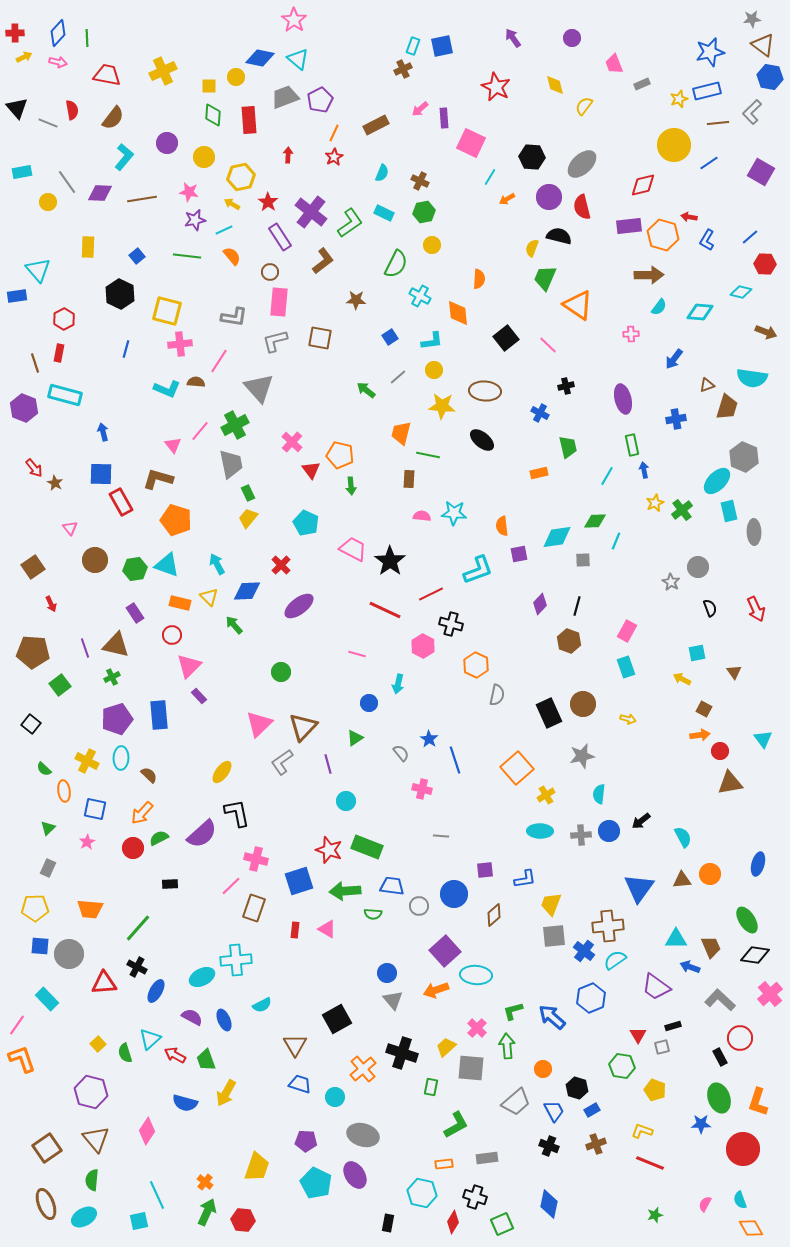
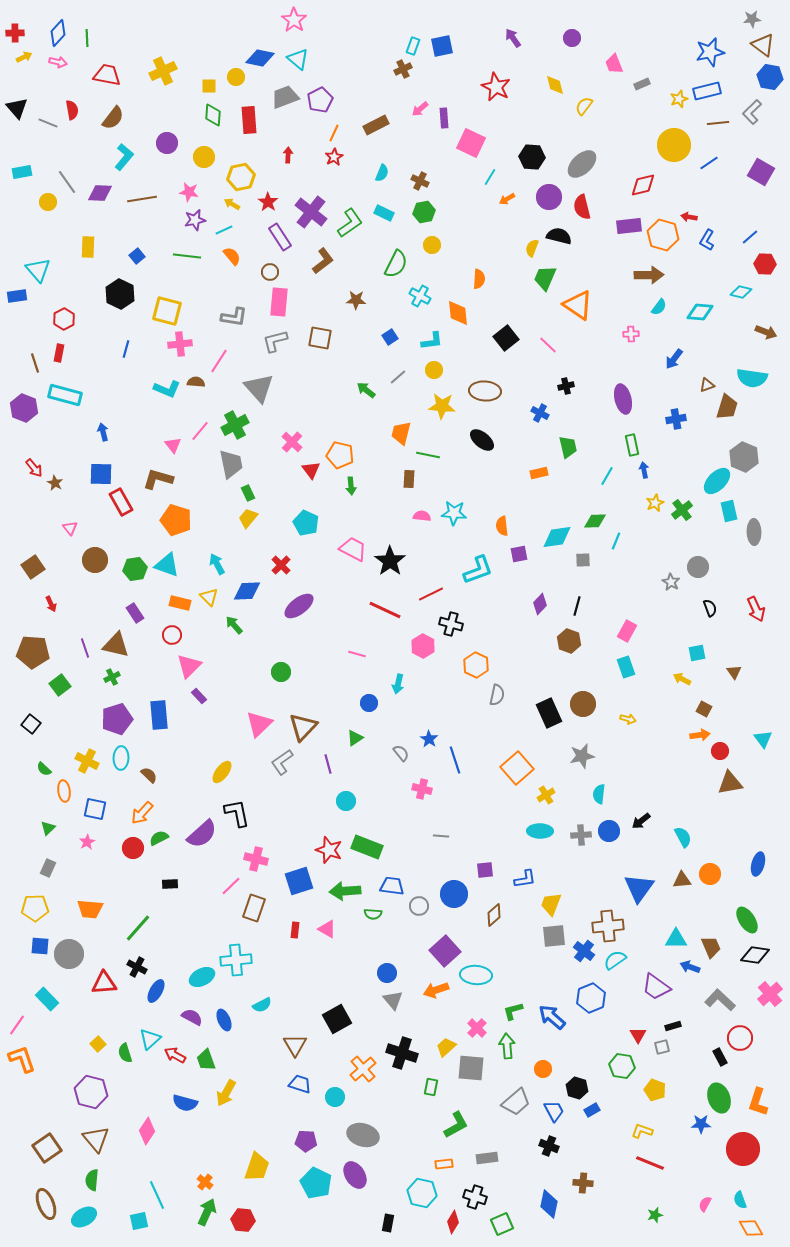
brown cross at (596, 1144): moved 13 px left, 39 px down; rotated 24 degrees clockwise
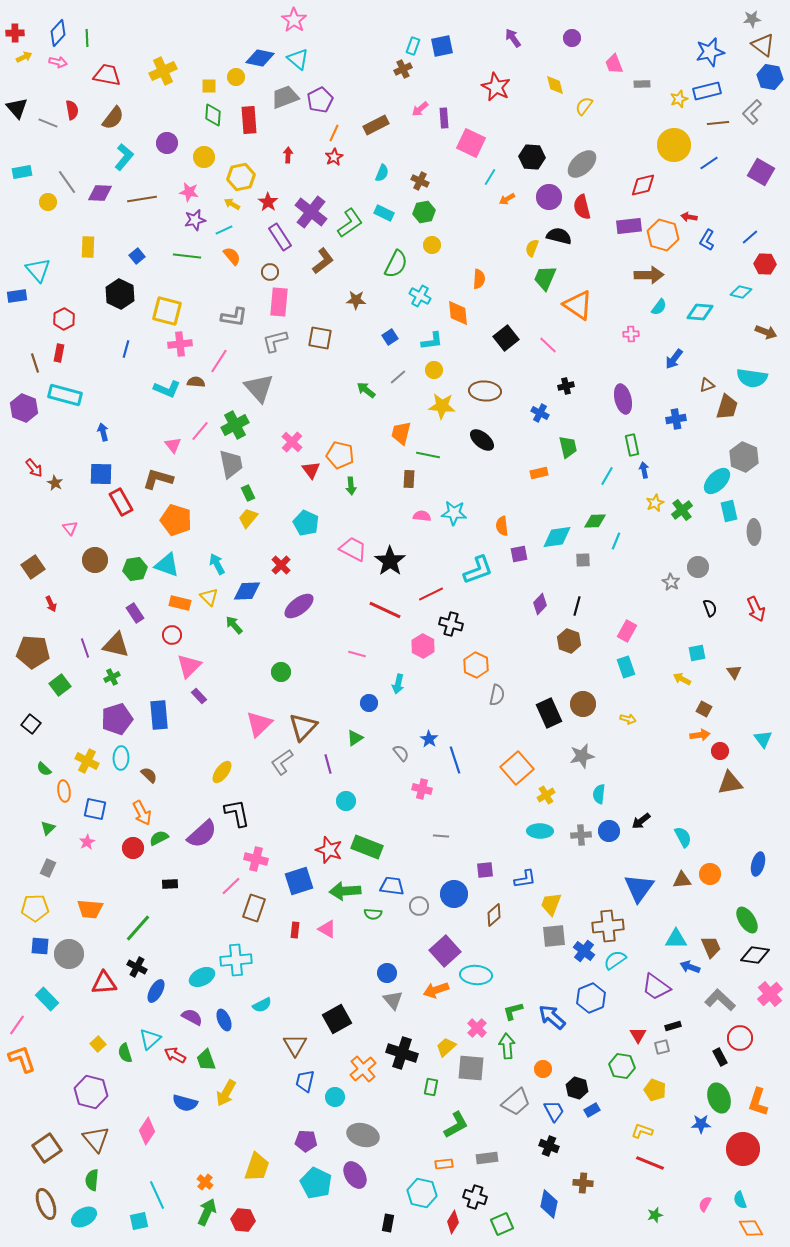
gray rectangle at (642, 84): rotated 21 degrees clockwise
orange arrow at (142, 813): rotated 70 degrees counterclockwise
blue trapezoid at (300, 1084): moved 5 px right, 3 px up; rotated 95 degrees counterclockwise
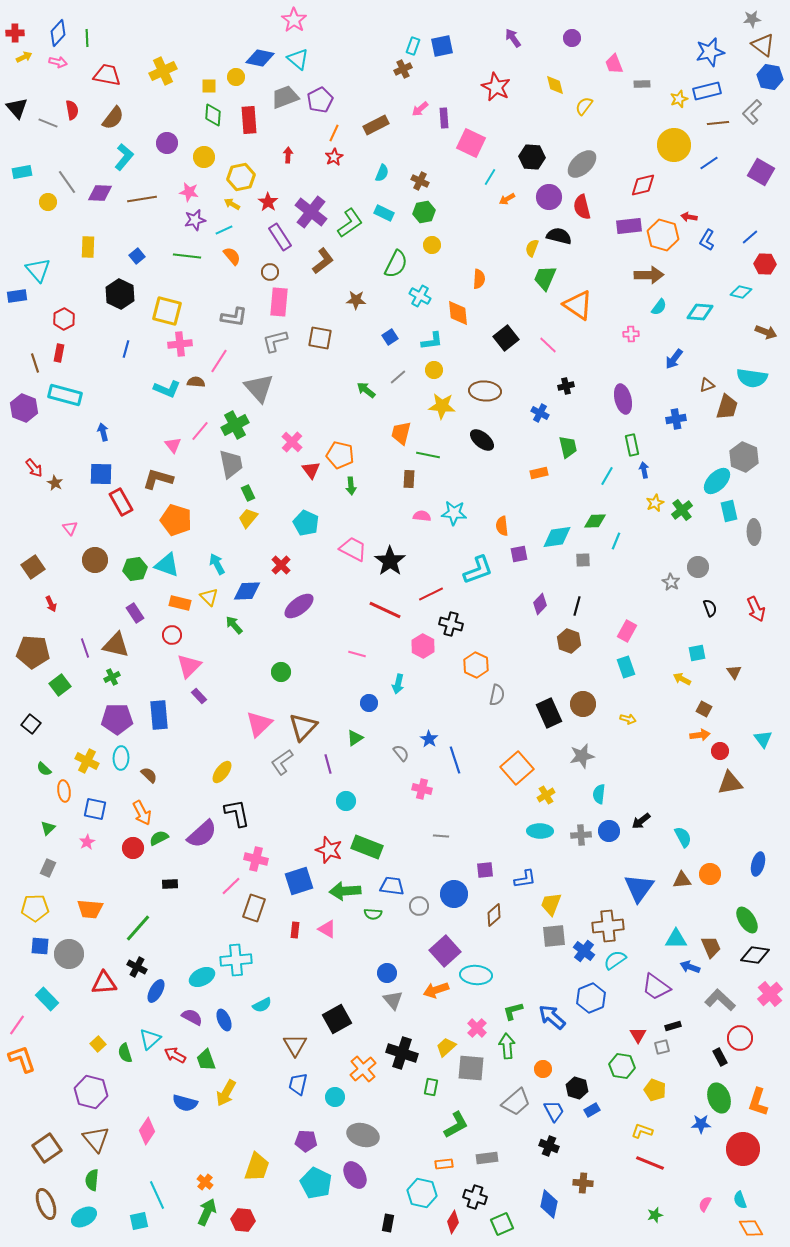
purple pentagon at (117, 719): rotated 16 degrees clockwise
blue trapezoid at (305, 1081): moved 7 px left, 3 px down
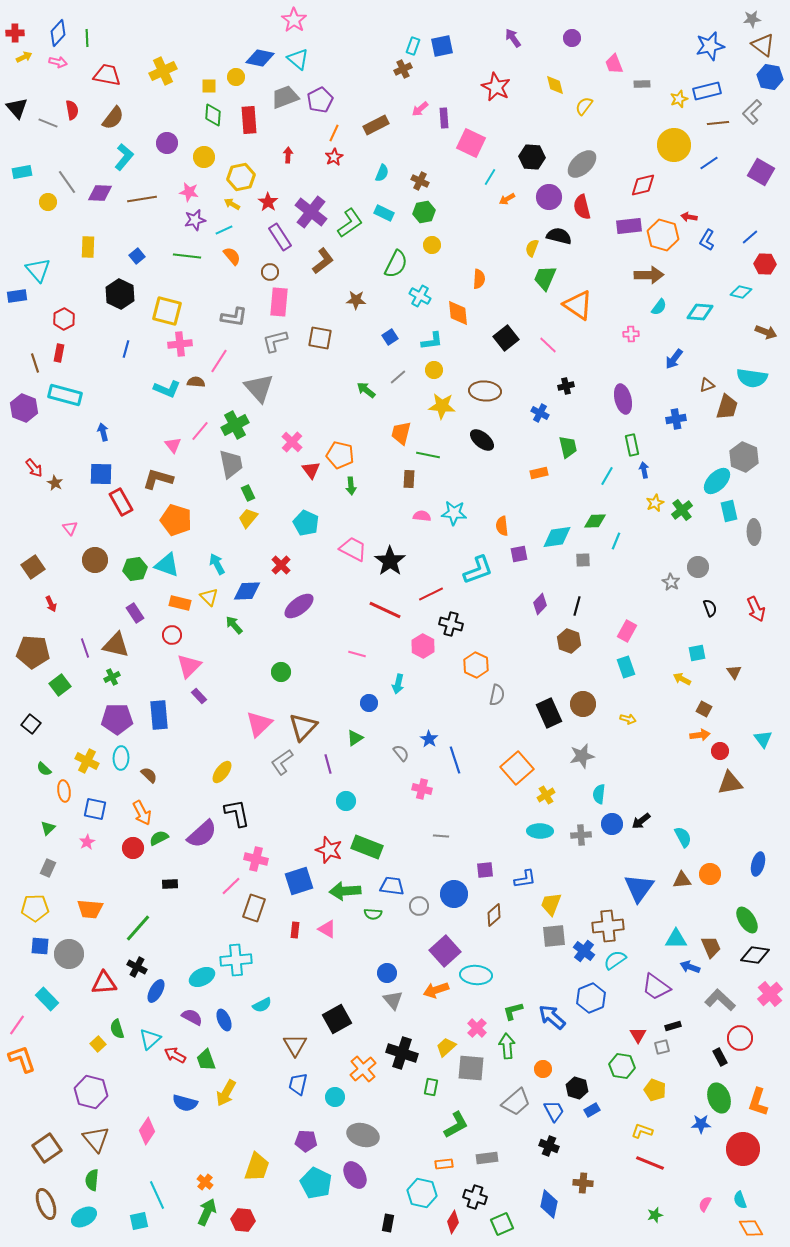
blue star at (710, 52): moved 6 px up
blue circle at (609, 831): moved 3 px right, 7 px up
green semicircle at (125, 1053): moved 8 px left, 24 px up
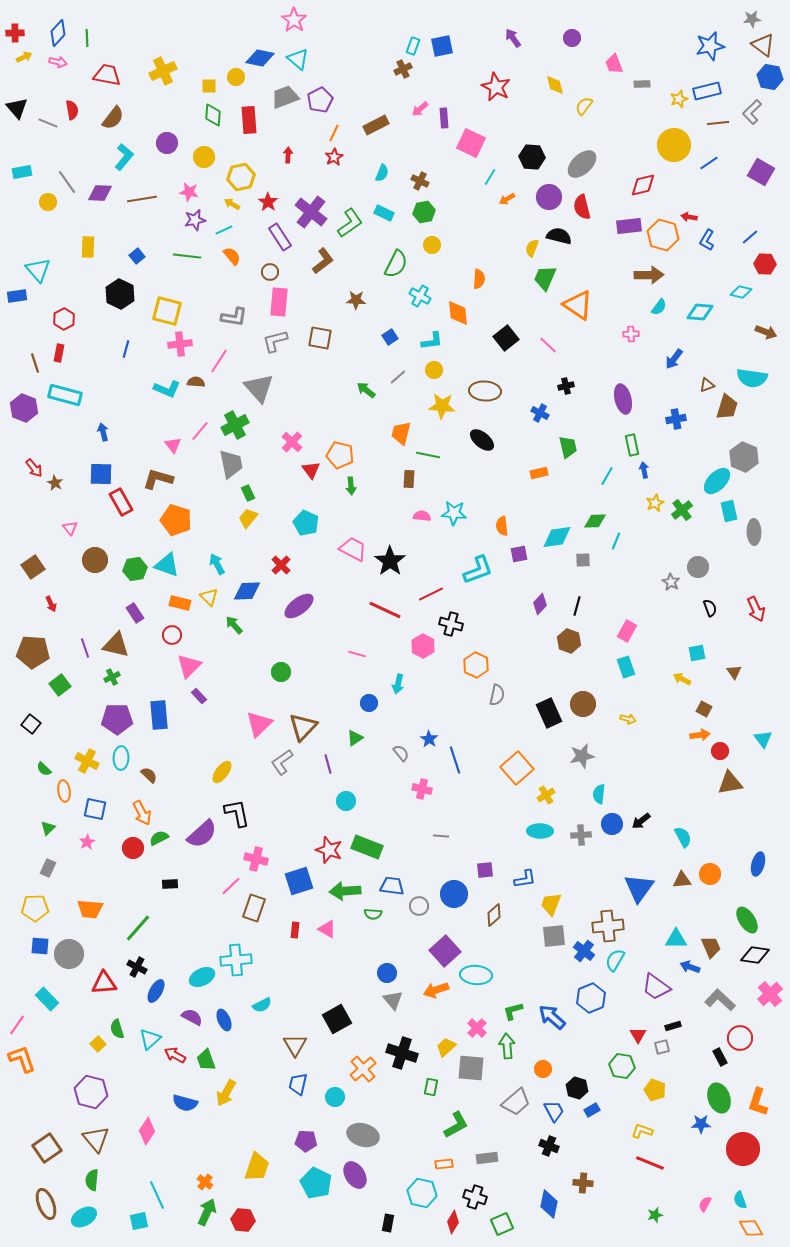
cyan semicircle at (615, 960): rotated 25 degrees counterclockwise
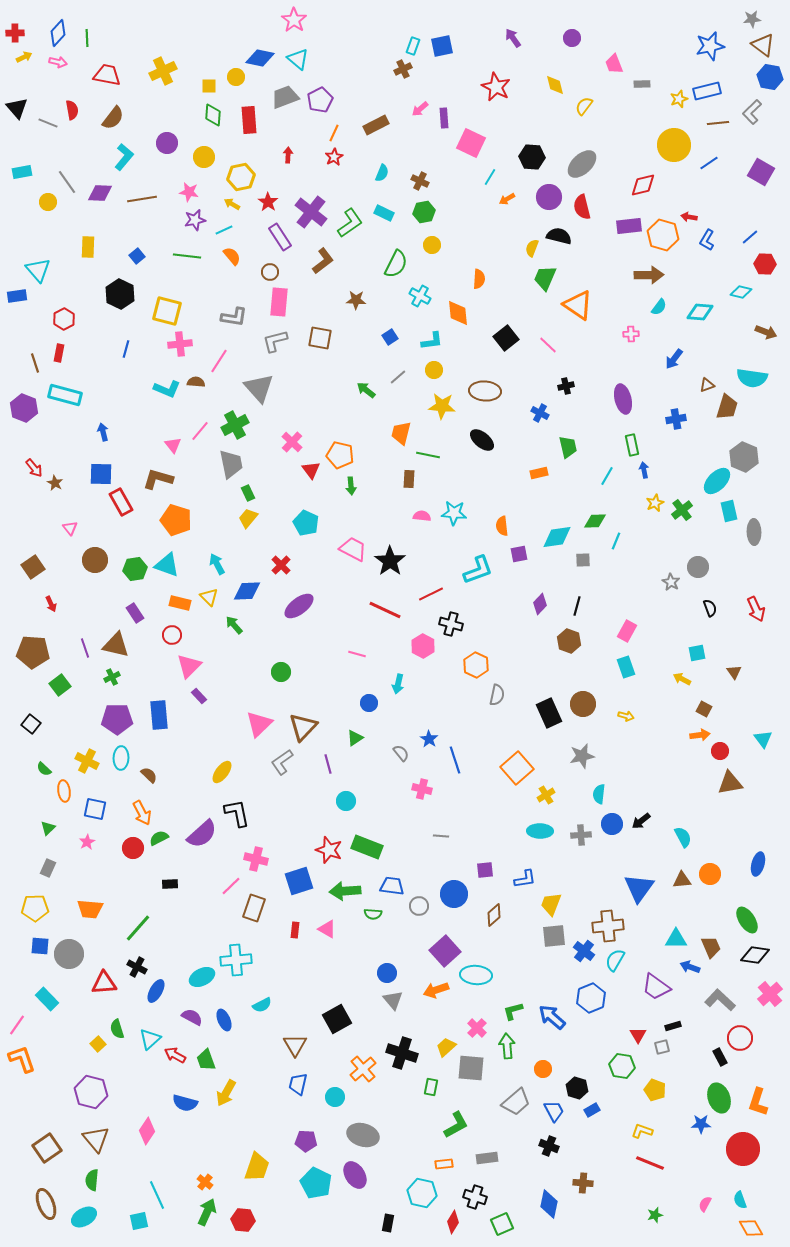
yellow arrow at (628, 719): moved 2 px left, 3 px up
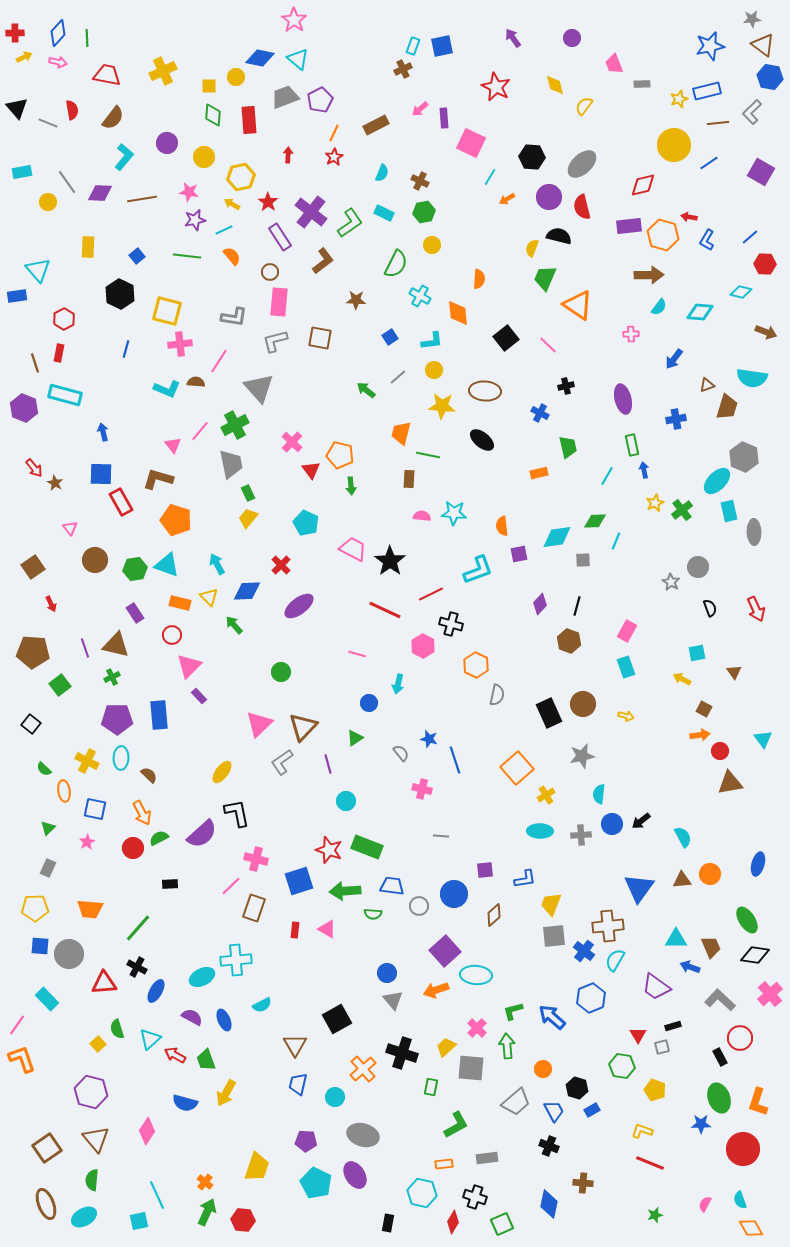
blue star at (429, 739): rotated 18 degrees counterclockwise
